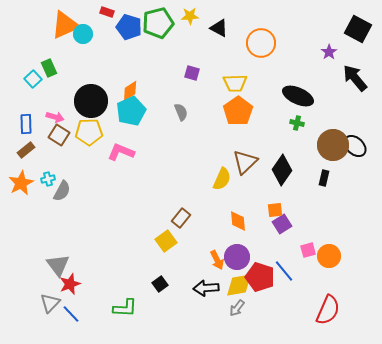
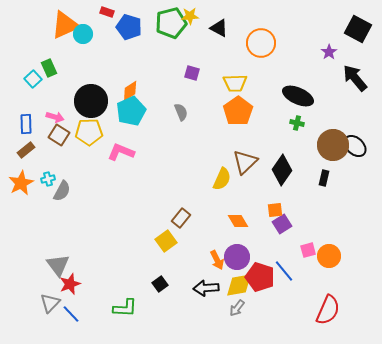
green pentagon at (158, 23): moved 13 px right
orange diamond at (238, 221): rotated 25 degrees counterclockwise
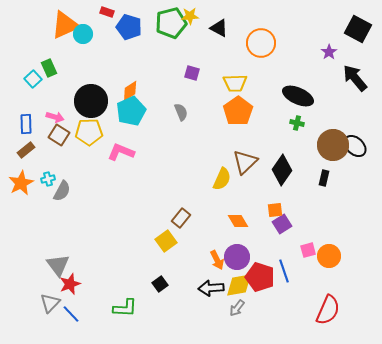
blue line at (284, 271): rotated 20 degrees clockwise
black arrow at (206, 288): moved 5 px right
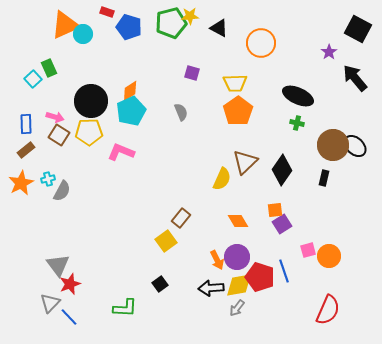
blue line at (71, 314): moved 2 px left, 3 px down
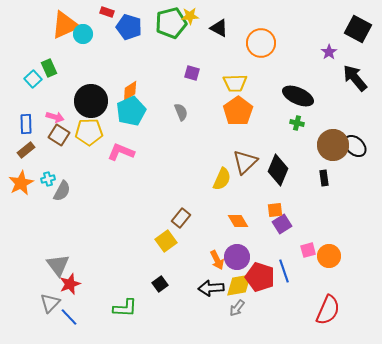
black diamond at (282, 170): moved 4 px left; rotated 12 degrees counterclockwise
black rectangle at (324, 178): rotated 21 degrees counterclockwise
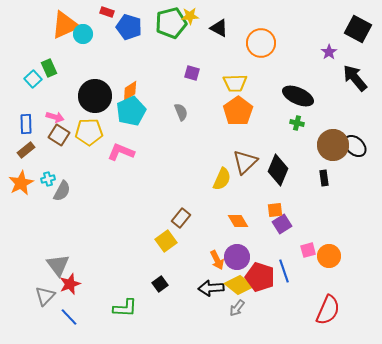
black circle at (91, 101): moved 4 px right, 5 px up
yellow diamond at (239, 285): rotated 48 degrees clockwise
gray triangle at (50, 303): moved 5 px left, 7 px up
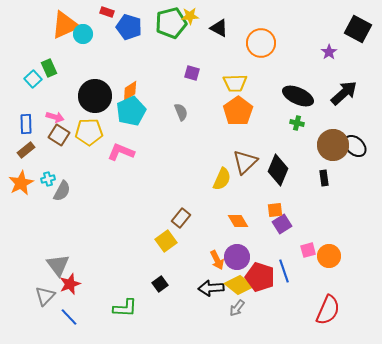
black arrow at (355, 78): moved 11 px left, 15 px down; rotated 88 degrees clockwise
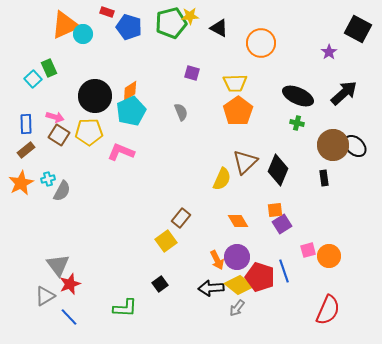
gray triangle at (45, 296): rotated 15 degrees clockwise
